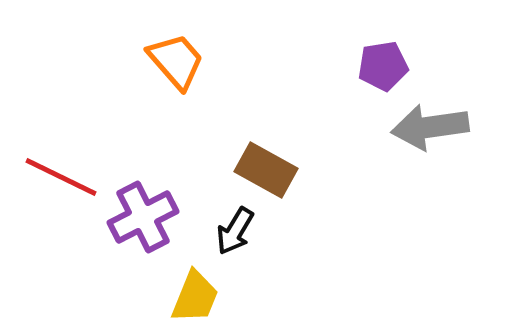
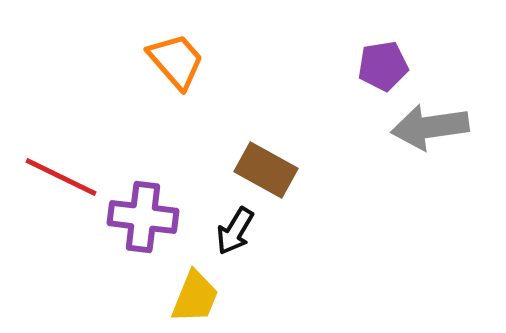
purple cross: rotated 34 degrees clockwise
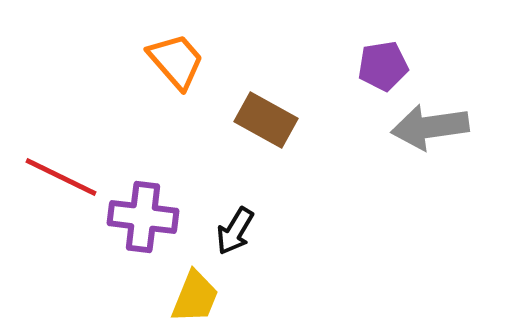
brown rectangle: moved 50 px up
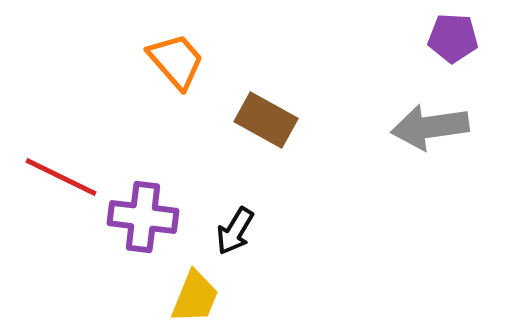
purple pentagon: moved 70 px right, 28 px up; rotated 12 degrees clockwise
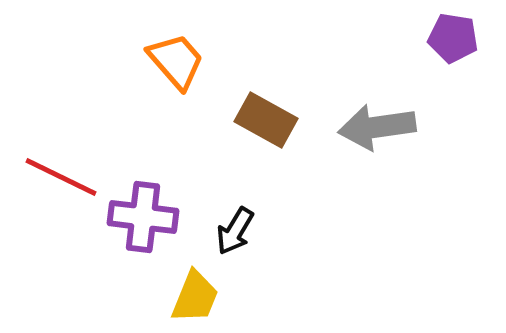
purple pentagon: rotated 6 degrees clockwise
gray arrow: moved 53 px left
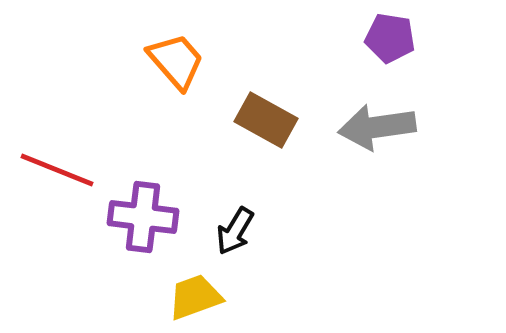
purple pentagon: moved 63 px left
red line: moved 4 px left, 7 px up; rotated 4 degrees counterclockwise
yellow trapezoid: rotated 132 degrees counterclockwise
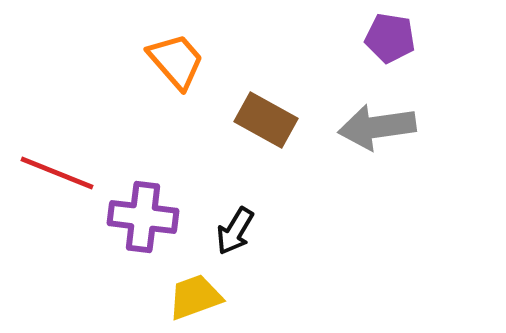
red line: moved 3 px down
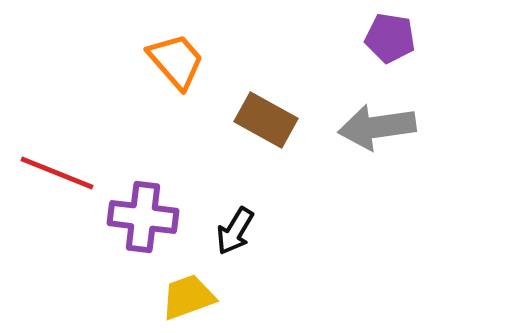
yellow trapezoid: moved 7 px left
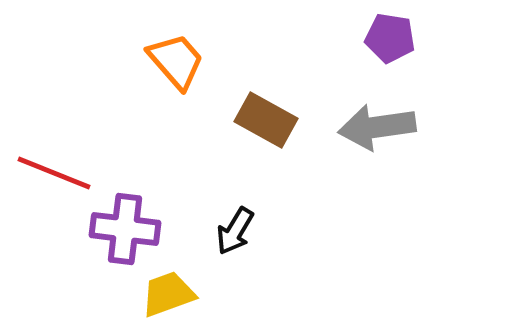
red line: moved 3 px left
purple cross: moved 18 px left, 12 px down
yellow trapezoid: moved 20 px left, 3 px up
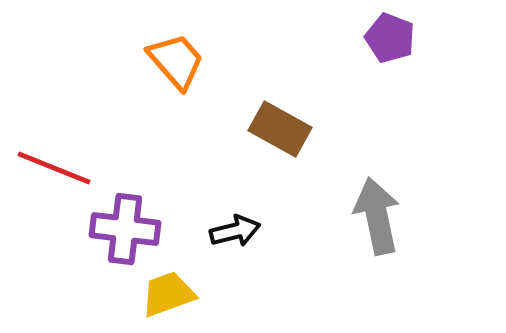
purple pentagon: rotated 12 degrees clockwise
brown rectangle: moved 14 px right, 9 px down
gray arrow: moved 89 px down; rotated 86 degrees clockwise
red line: moved 5 px up
black arrow: rotated 135 degrees counterclockwise
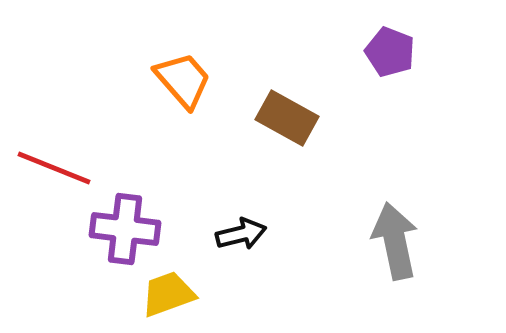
purple pentagon: moved 14 px down
orange trapezoid: moved 7 px right, 19 px down
brown rectangle: moved 7 px right, 11 px up
gray arrow: moved 18 px right, 25 px down
black arrow: moved 6 px right, 3 px down
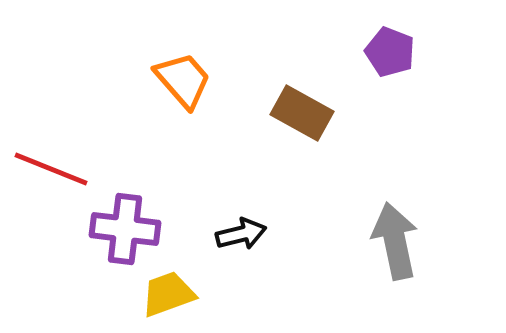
brown rectangle: moved 15 px right, 5 px up
red line: moved 3 px left, 1 px down
